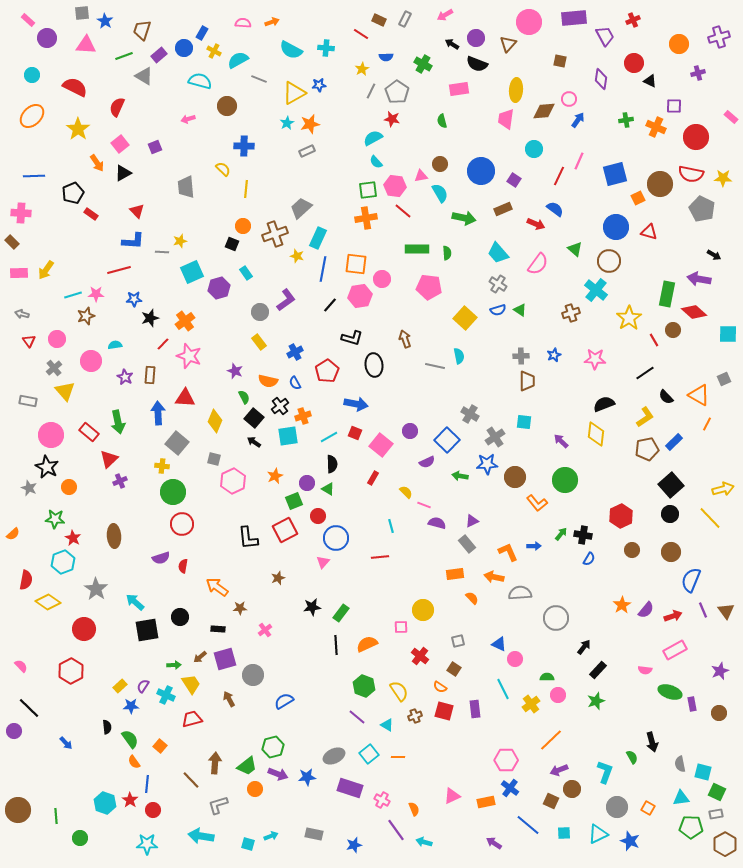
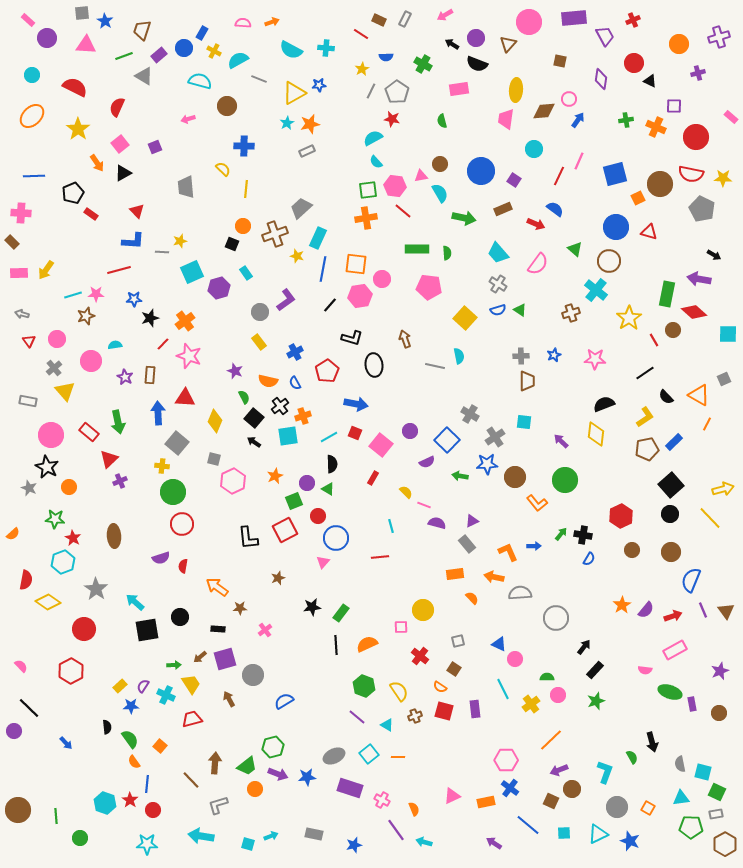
black rectangle at (598, 670): moved 3 px left
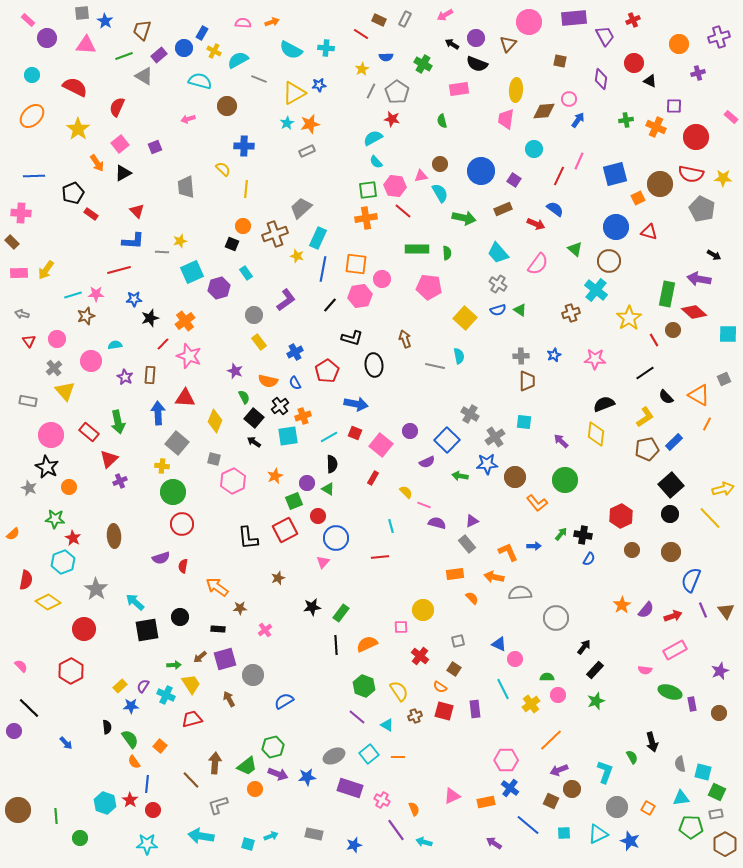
gray circle at (260, 312): moved 6 px left, 3 px down
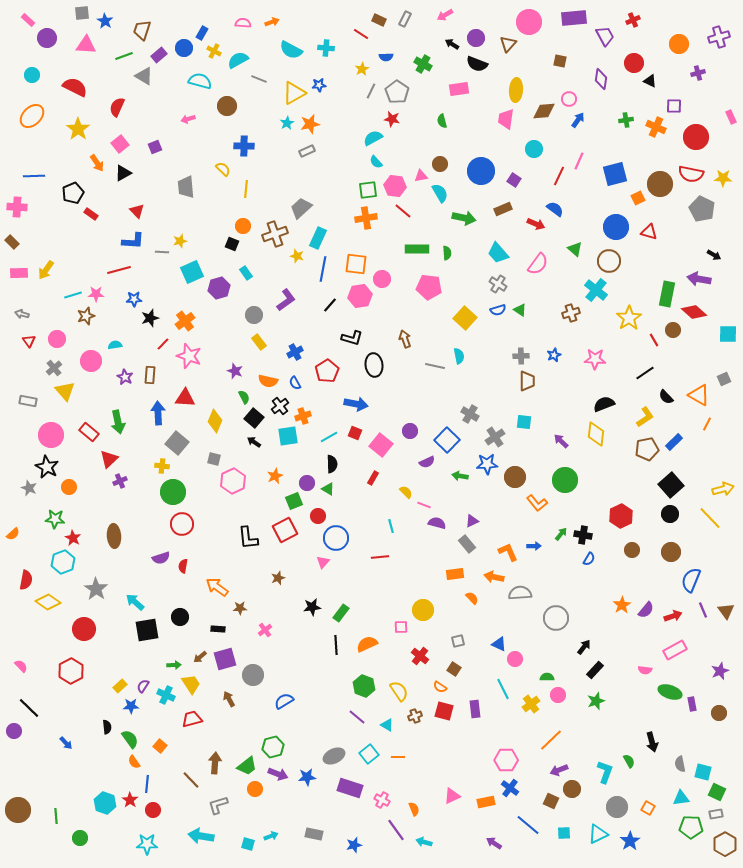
pink rectangle at (731, 117): rotated 24 degrees clockwise
pink cross at (21, 213): moved 4 px left, 6 px up
green semicircle at (632, 757): moved 3 px left, 4 px down
blue star at (630, 841): rotated 18 degrees clockwise
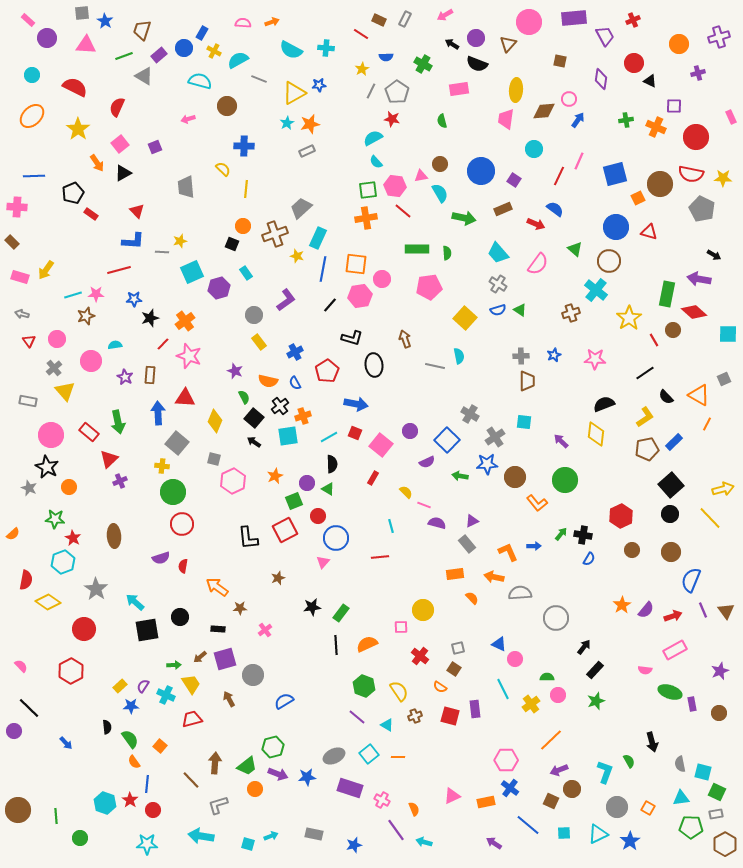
pink rectangle at (19, 273): moved 1 px right, 4 px down; rotated 18 degrees clockwise
pink pentagon at (429, 287): rotated 15 degrees counterclockwise
gray square at (458, 641): moved 7 px down
red square at (444, 711): moved 6 px right, 5 px down
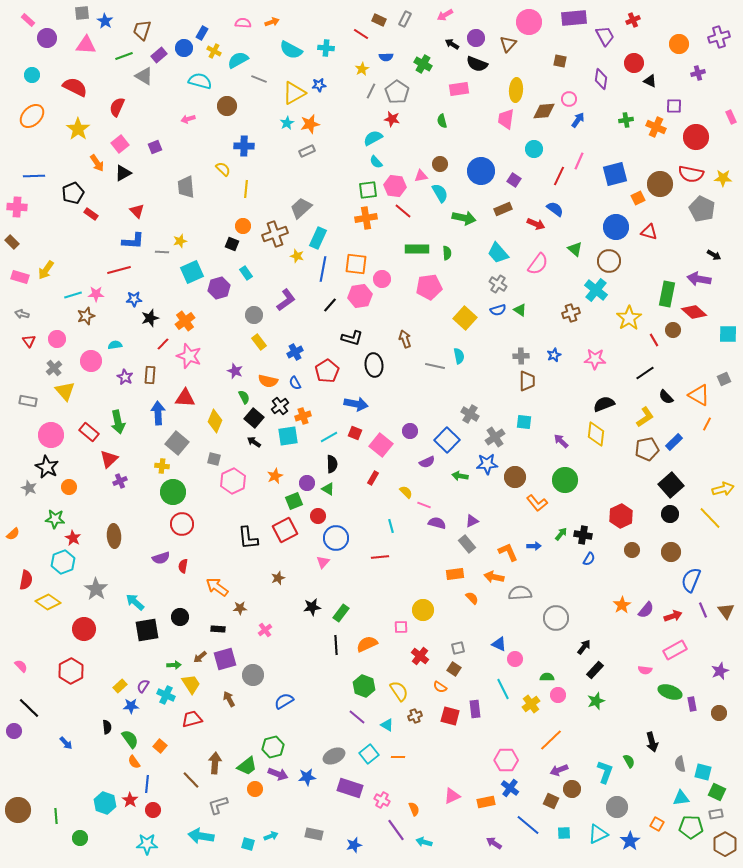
orange square at (648, 808): moved 9 px right, 16 px down
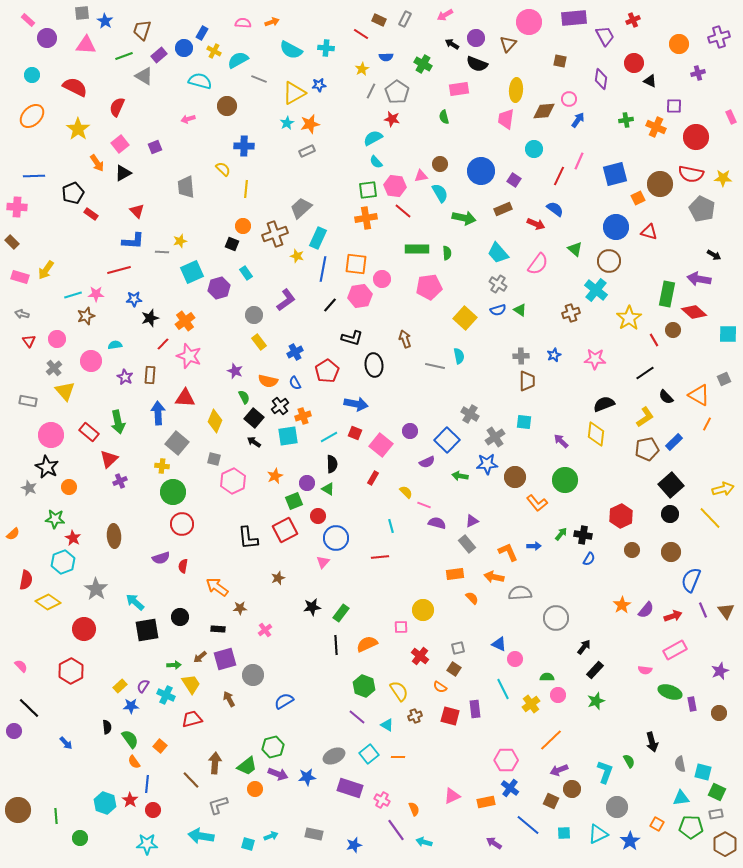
green semicircle at (442, 121): moved 2 px right, 4 px up
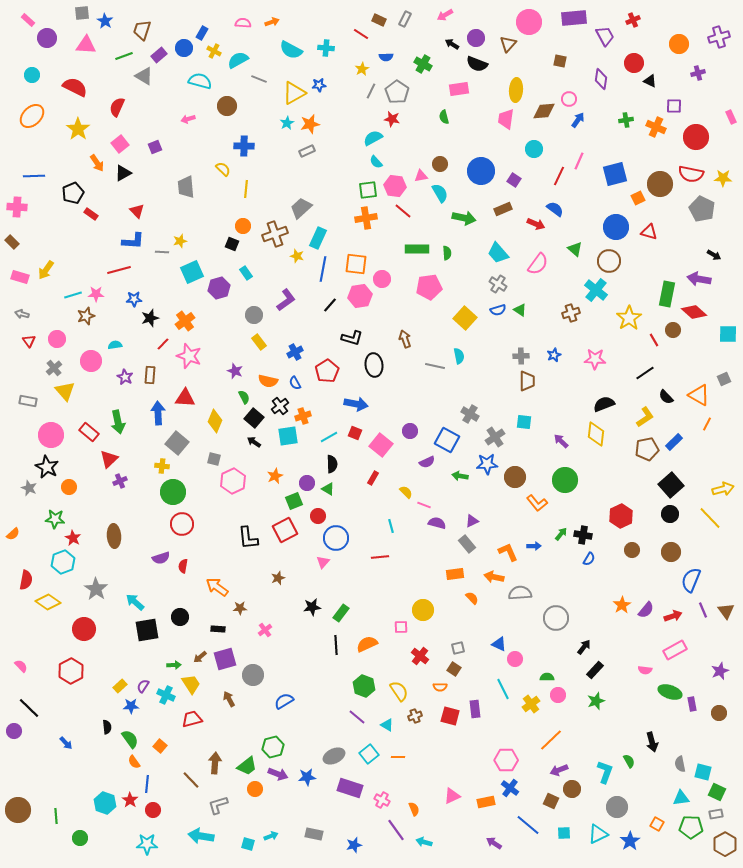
blue square at (447, 440): rotated 15 degrees counterclockwise
orange semicircle at (440, 687): rotated 32 degrees counterclockwise
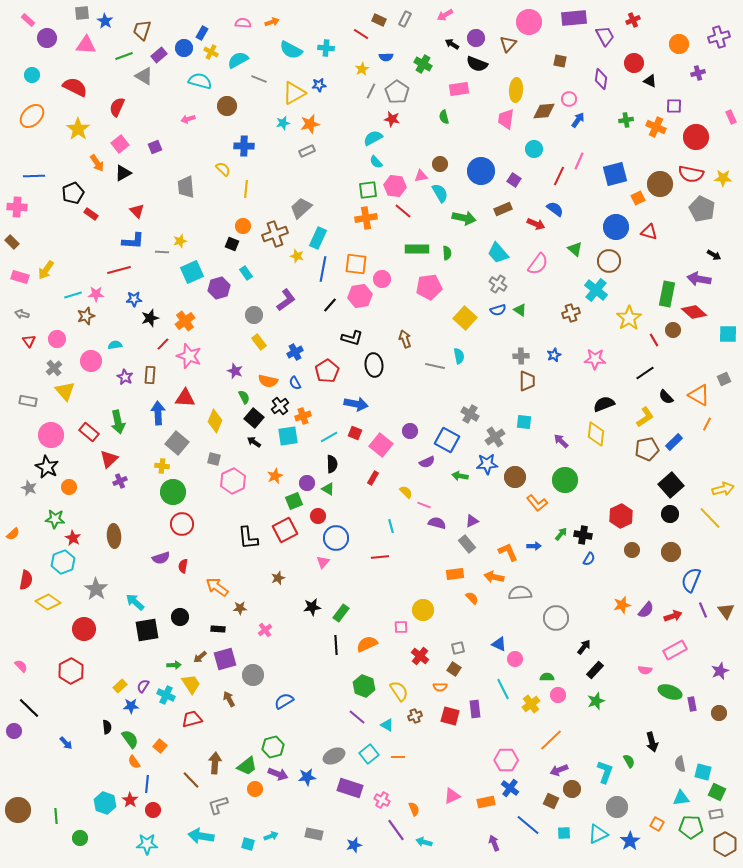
yellow cross at (214, 51): moved 3 px left, 1 px down
cyan star at (287, 123): moved 4 px left; rotated 16 degrees clockwise
orange star at (622, 605): rotated 18 degrees clockwise
purple arrow at (494, 843): rotated 35 degrees clockwise
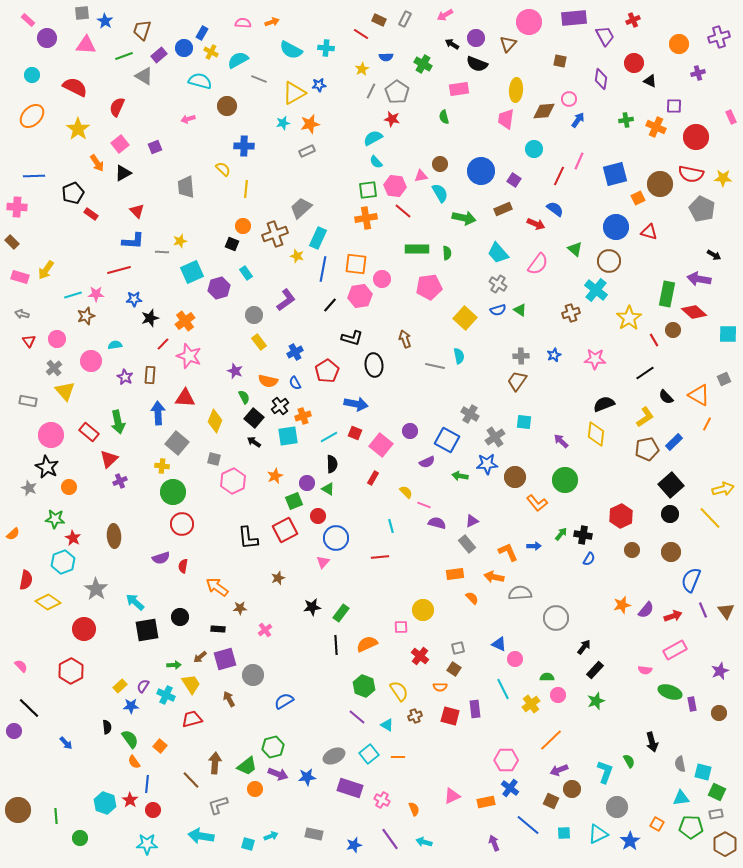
brown trapezoid at (527, 381): moved 10 px left; rotated 145 degrees counterclockwise
purple line at (396, 830): moved 6 px left, 9 px down
